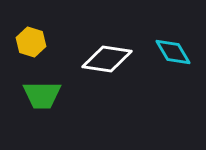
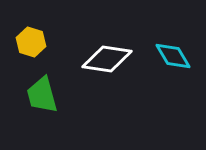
cyan diamond: moved 4 px down
green trapezoid: rotated 75 degrees clockwise
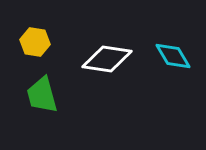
yellow hexagon: moved 4 px right; rotated 8 degrees counterclockwise
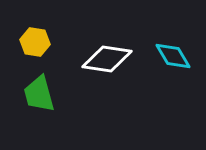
green trapezoid: moved 3 px left, 1 px up
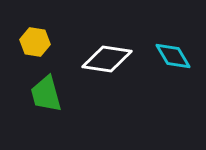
green trapezoid: moved 7 px right
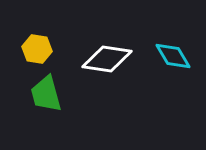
yellow hexagon: moved 2 px right, 7 px down
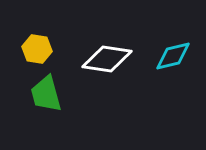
cyan diamond: rotated 72 degrees counterclockwise
